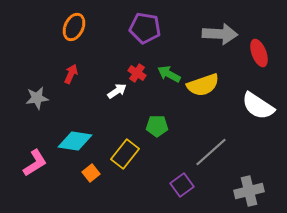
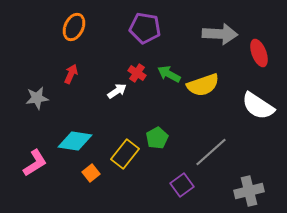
green pentagon: moved 12 px down; rotated 30 degrees counterclockwise
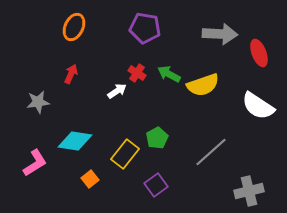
gray star: moved 1 px right, 4 px down
orange square: moved 1 px left, 6 px down
purple square: moved 26 px left
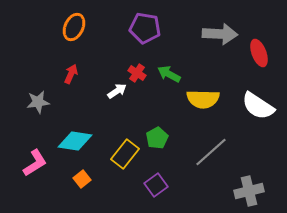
yellow semicircle: moved 14 px down; rotated 20 degrees clockwise
orange square: moved 8 px left
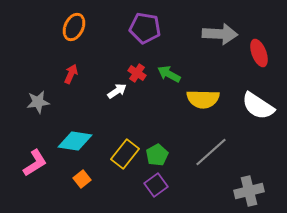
green pentagon: moved 17 px down
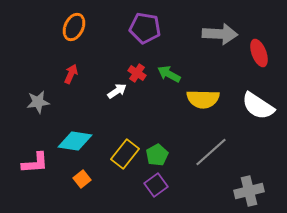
pink L-shape: rotated 28 degrees clockwise
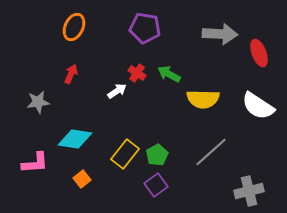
cyan diamond: moved 2 px up
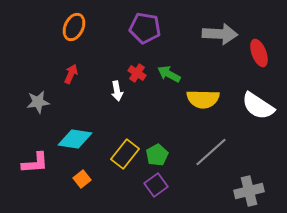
white arrow: rotated 114 degrees clockwise
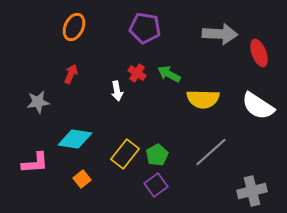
gray cross: moved 3 px right
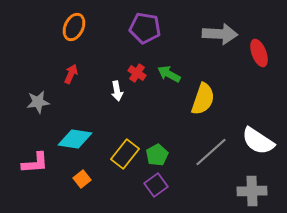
yellow semicircle: rotated 72 degrees counterclockwise
white semicircle: moved 35 px down
gray cross: rotated 12 degrees clockwise
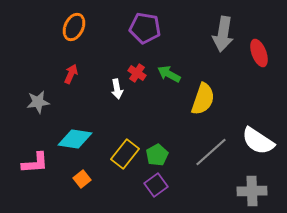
gray arrow: moved 3 px right; rotated 96 degrees clockwise
white arrow: moved 2 px up
